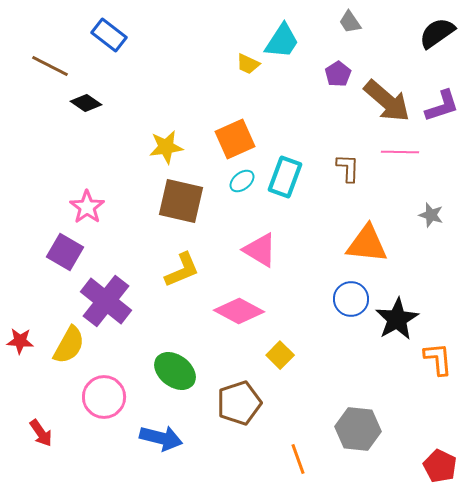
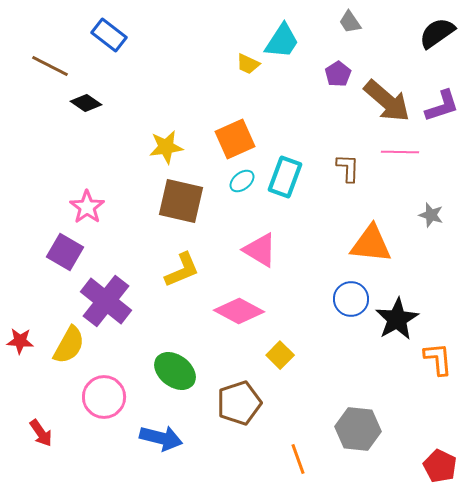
orange triangle: moved 4 px right
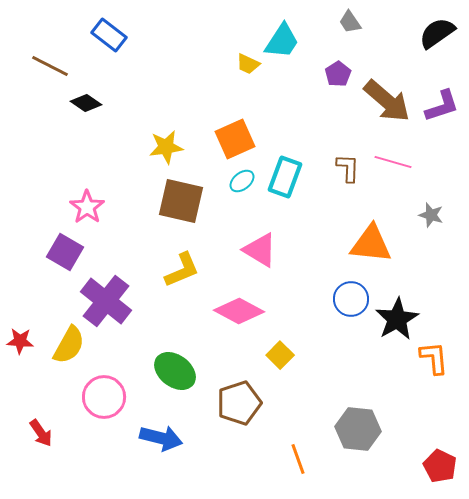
pink line: moved 7 px left, 10 px down; rotated 15 degrees clockwise
orange L-shape: moved 4 px left, 1 px up
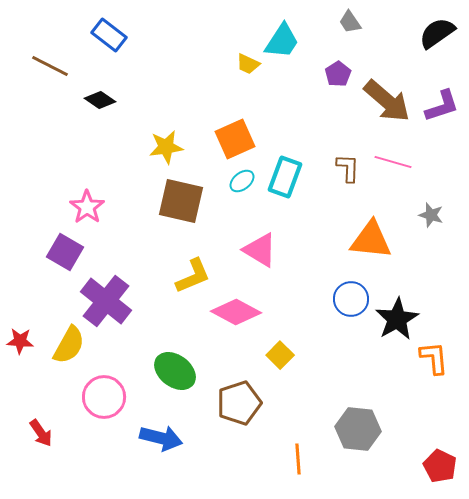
black diamond: moved 14 px right, 3 px up
orange triangle: moved 4 px up
yellow L-shape: moved 11 px right, 6 px down
pink diamond: moved 3 px left, 1 px down
orange line: rotated 16 degrees clockwise
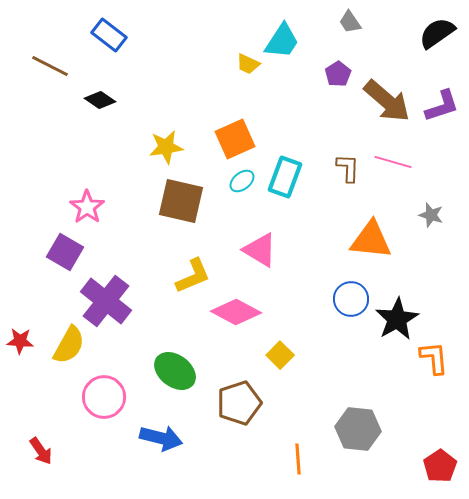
red arrow: moved 18 px down
red pentagon: rotated 12 degrees clockwise
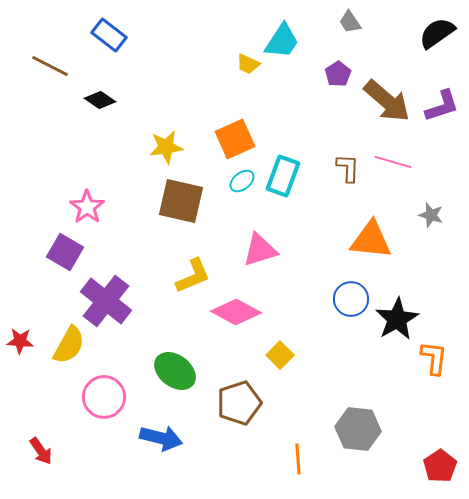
cyan rectangle: moved 2 px left, 1 px up
pink triangle: rotated 48 degrees counterclockwise
orange L-shape: rotated 12 degrees clockwise
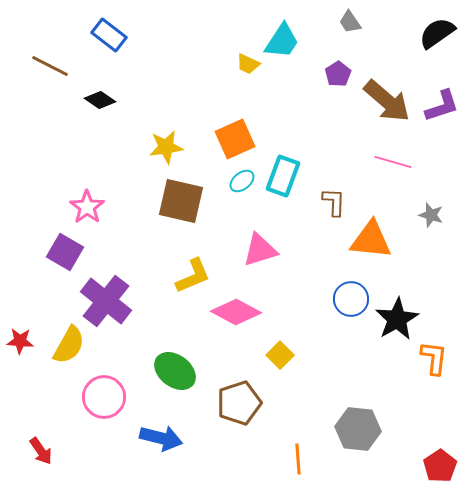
brown L-shape: moved 14 px left, 34 px down
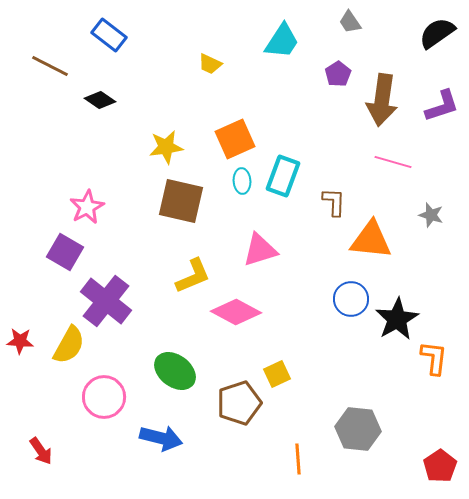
yellow trapezoid: moved 38 px left
brown arrow: moved 5 px left, 1 px up; rotated 57 degrees clockwise
cyan ellipse: rotated 55 degrees counterclockwise
pink star: rotated 8 degrees clockwise
yellow square: moved 3 px left, 19 px down; rotated 20 degrees clockwise
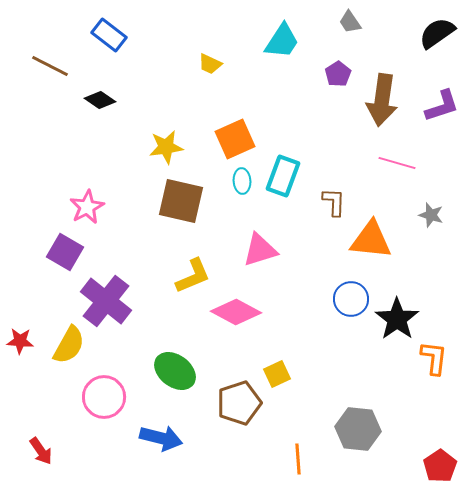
pink line: moved 4 px right, 1 px down
black star: rotated 6 degrees counterclockwise
